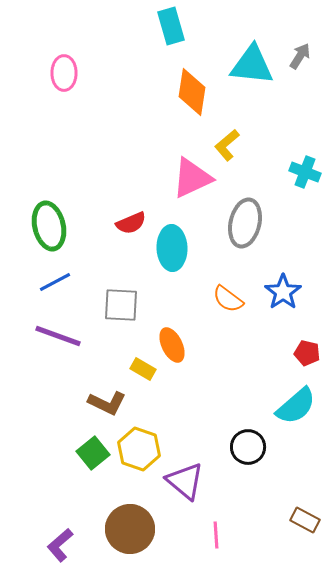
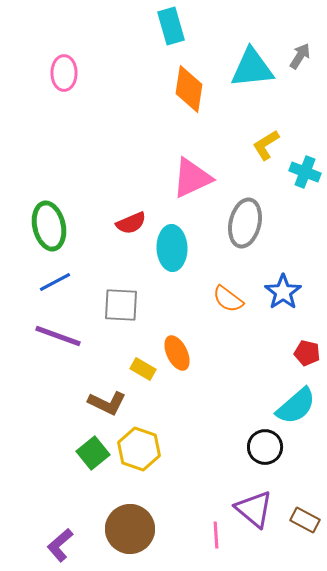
cyan triangle: moved 3 px down; rotated 12 degrees counterclockwise
orange diamond: moved 3 px left, 3 px up
yellow L-shape: moved 39 px right; rotated 8 degrees clockwise
orange ellipse: moved 5 px right, 8 px down
black circle: moved 17 px right
purple triangle: moved 69 px right, 28 px down
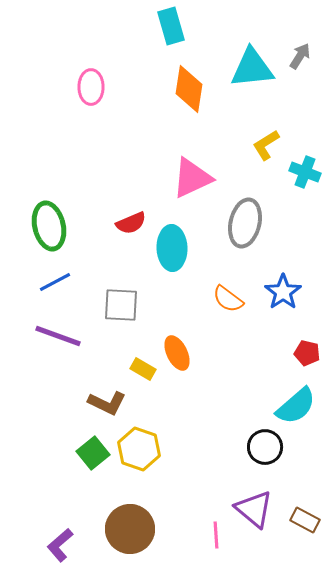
pink ellipse: moved 27 px right, 14 px down
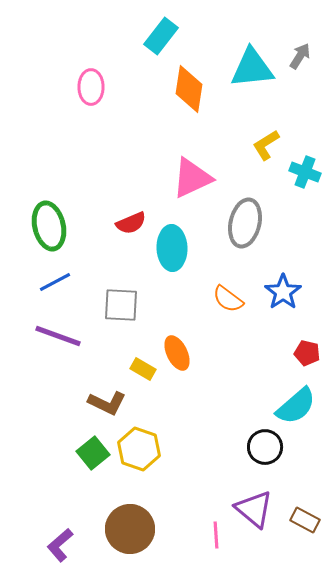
cyan rectangle: moved 10 px left, 10 px down; rotated 54 degrees clockwise
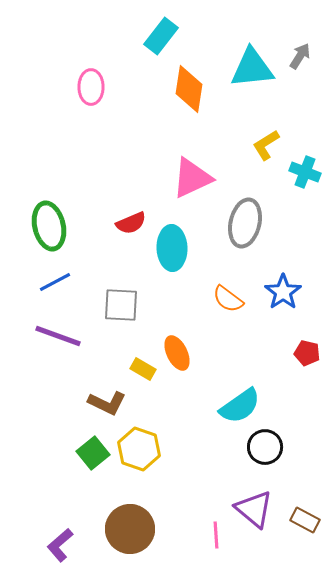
cyan semicircle: moved 56 px left; rotated 6 degrees clockwise
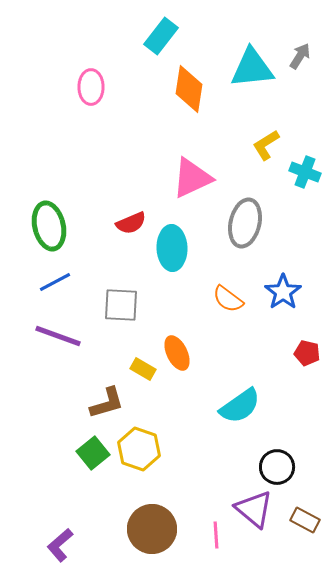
brown L-shape: rotated 42 degrees counterclockwise
black circle: moved 12 px right, 20 px down
brown circle: moved 22 px right
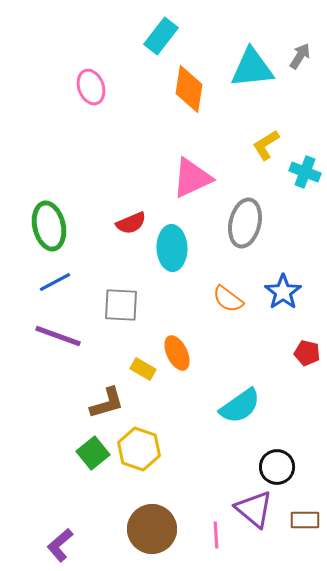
pink ellipse: rotated 20 degrees counterclockwise
brown rectangle: rotated 28 degrees counterclockwise
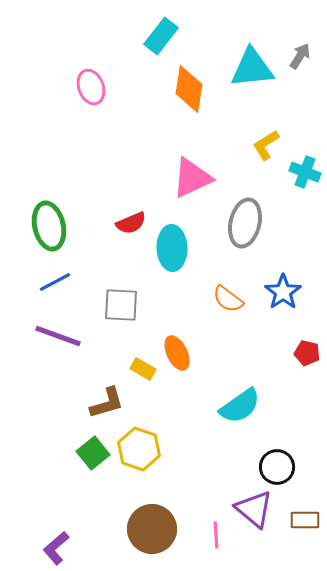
purple L-shape: moved 4 px left, 3 px down
